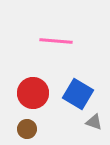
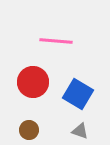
red circle: moved 11 px up
gray triangle: moved 14 px left, 9 px down
brown circle: moved 2 px right, 1 px down
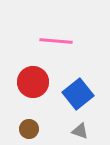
blue square: rotated 20 degrees clockwise
brown circle: moved 1 px up
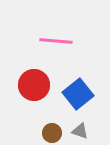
red circle: moved 1 px right, 3 px down
brown circle: moved 23 px right, 4 px down
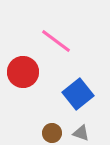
pink line: rotated 32 degrees clockwise
red circle: moved 11 px left, 13 px up
gray triangle: moved 1 px right, 2 px down
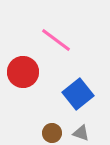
pink line: moved 1 px up
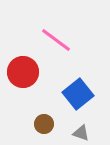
brown circle: moved 8 px left, 9 px up
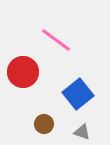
gray triangle: moved 1 px right, 1 px up
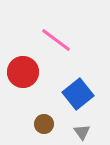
gray triangle: rotated 36 degrees clockwise
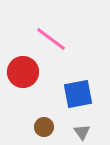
pink line: moved 5 px left, 1 px up
blue square: rotated 28 degrees clockwise
brown circle: moved 3 px down
